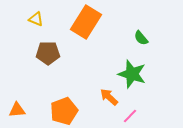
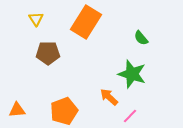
yellow triangle: rotated 35 degrees clockwise
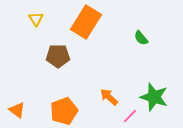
brown pentagon: moved 10 px right, 3 px down
green star: moved 22 px right, 23 px down
orange triangle: rotated 42 degrees clockwise
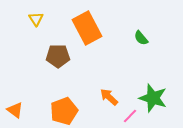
orange rectangle: moved 1 px right, 6 px down; rotated 60 degrees counterclockwise
green star: moved 1 px left, 1 px down
orange triangle: moved 2 px left
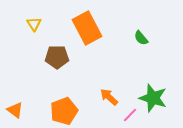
yellow triangle: moved 2 px left, 5 px down
brown pentagon: moved 1 px left, 1 px down
pink line: moved 1 px up
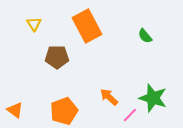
orange rectangle: moved 2 px up
green semicircle: moved 4 px right, 2 px up
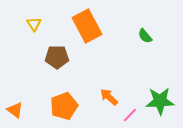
green star: moved 7 px right, 3 px down; rotated 20 degrees counterclockwise
orange pentagon: moved 5 px up
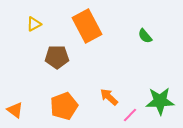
yellow triangle: rotated 35 degrees clockwise
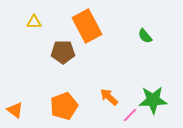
yellow triangle: moved 2 px up; rotated 28 degrees clockwise
brown pentagon: moved 6 px right, 5 px up
green star: moved 7 px left, 1 px up
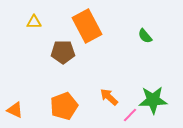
orange triangle: rotated 12 degrees counterclockwise
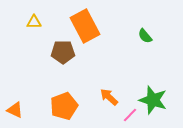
orange rectangle: moved 2 px left
green star: rotated 20 degrees clockwise
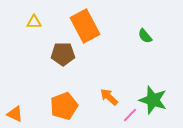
brown pentagon: moved 2 px down
orange triangle: moved 4 px down
